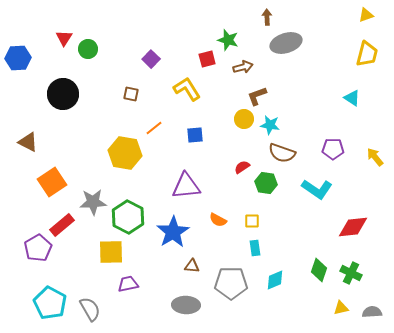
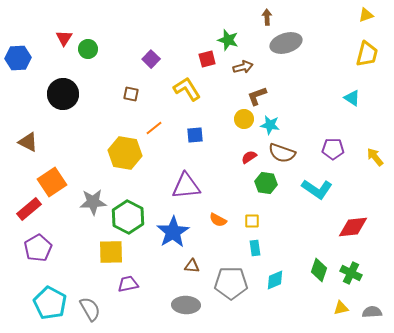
red semicircle at (242, 167): moved 7 px right, 10 px up
red rectangle at (62, 225): moved 33 px left, 16 px up
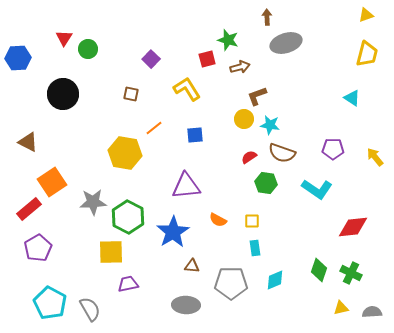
brown arrow at (243, 67): moved 3 px left
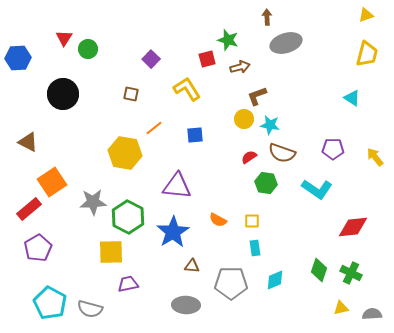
purple triangle at (186, 186): moved 9 px left; rotated 12 degrees clockwise
gray semicircle at (90, 309): rotated 135 degrees clockwise
gray semicircle at (372, 312): moved 2 px down
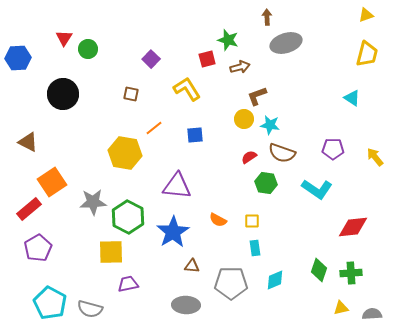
green cross at (351, 273): rotated 30 degrees counterclockwise
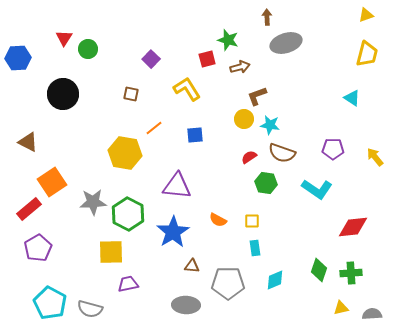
green hexagon at (128, 217): moved 3 px up
gray pentagon at (231, 283): moved 3 px left
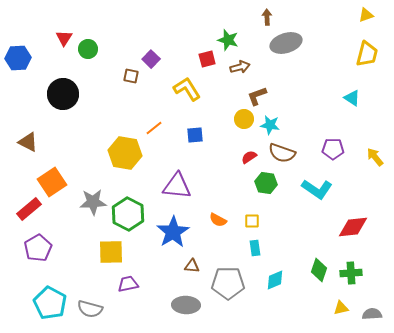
brown square at (131, 94): moved 18 px up
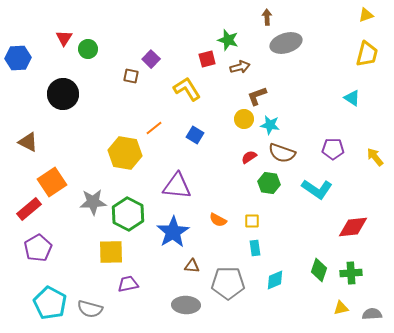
blue square at (195, 135): rotated 36 degrees clockwise
green hexagon at (266, 183): moved 3 px right
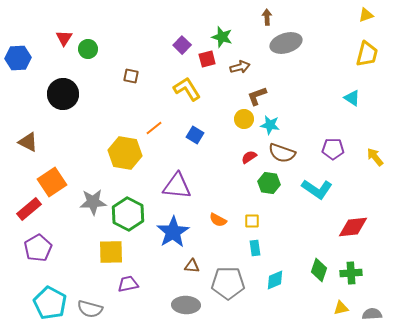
green star at (228, 40): moved 6 px left, 3 px up
purple square at (151, 59): moved 31 px right, 14 px up
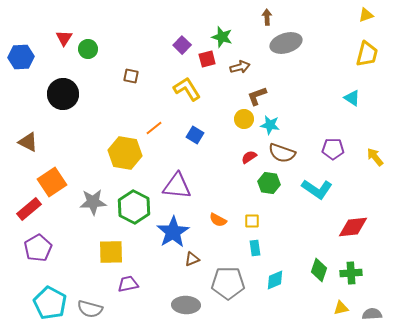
blue hexagon at (18, 58): moved 3 px right, 1 px up
green hexagon at (128, 214): moved 6 px right, 7 px up
brown triangle at (192, 266): moved 7 px up; rotated 28 degrees counterclockwise
